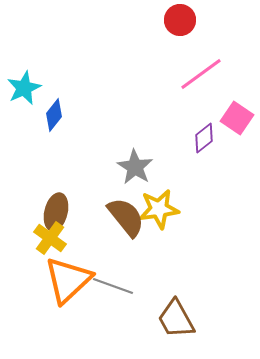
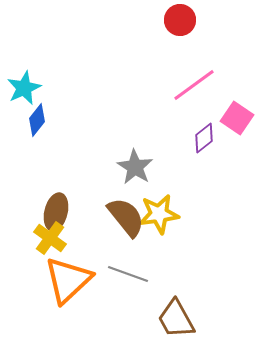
pink line: moved 7 px left, 11 px down
blue diamond: moved 17 px left, 5 px down
yellow star: moved 5 px down
gray line: moved 15 px right, 12 px up
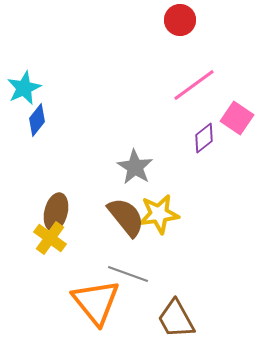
orange triangle: moved 28 px right, 22 px down; rotated 26 degrees counterclockwise
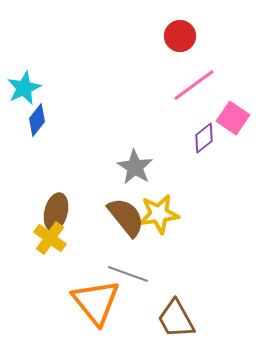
red circle: moved 16 px down
pink square: moved 4 px left
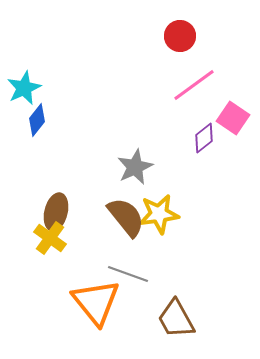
gray star: rotated 15 degrees clockwise
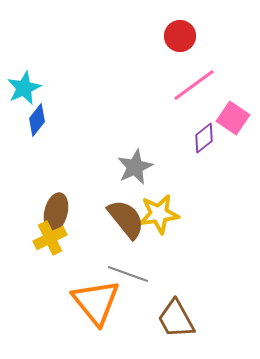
brown semicircle: moved 2 px down
yellow cross: rotated 28 degrees clockwise
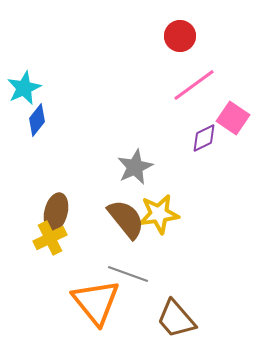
purple diamond: rotated 12 degrees clockwise
brown trapezoid: rotated 12 degrees counterclockwise
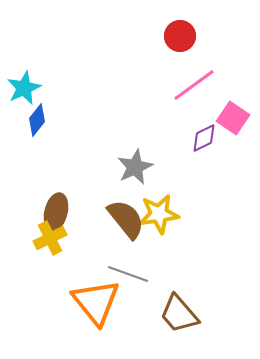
brown trapezoid: moved 3 px right, 5 px up
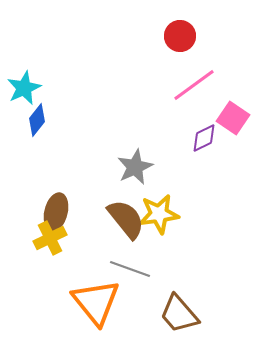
gray line: moved 2 px right, 5 px up
